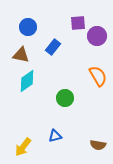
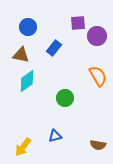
blue rectangle: moved 1 px right, 1 px down
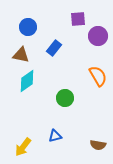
purple square: moved 4 px up
purple circle: moved 1 px right
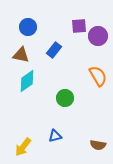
purple square: moved 1 px right, 7 px down
blue rectangle: moved 2 px down
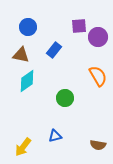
purple circle: moved 1 px down
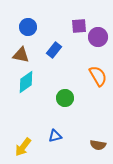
cyan diamond: moved 1 px left, 1 px down
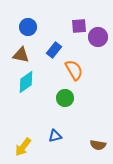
orange semicircle: moved 24 px left, 6 px up
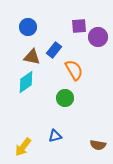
brown triangle: moved 11 px right, 2 px down
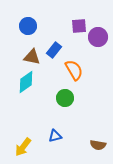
blue circle: moved 1 px up
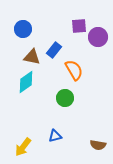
blue circle: moved 5 px left, 3 px down
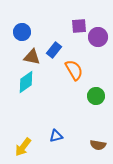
blue circle: moved 1 px left, 3 px down
green circle: moved 31 px right, 2 px up
blue triangle: moved 1 px right
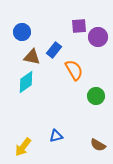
brown semicircle: rotated 21 degrees clockwise
